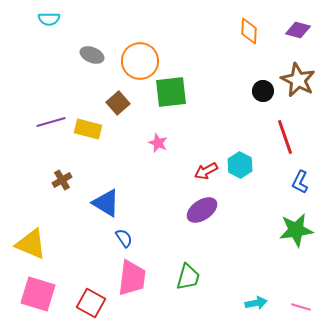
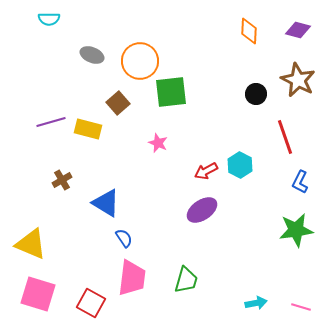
black circle: moved 7 px left, 3 px down
green trapezoid: moved 2 px left, 3 px down
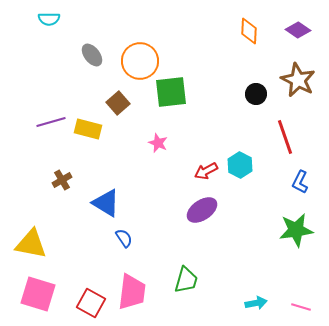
purple diamond: rotated 20 degrees clockwise
gray ellipse: rotated 30 degrees clockwise
yellow triangle: rotated 12 degrees counterclockwise
pink trapezoid: moved 14 px down
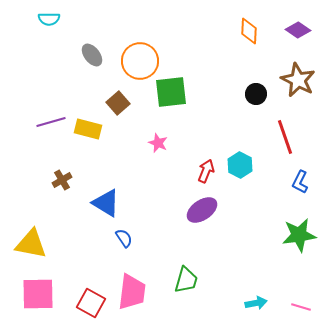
red arrow: rotated 140 degrees clockwise
green star: moved 3 px right, 5 px down
pink square: rotated 18 degrees counterclockwise
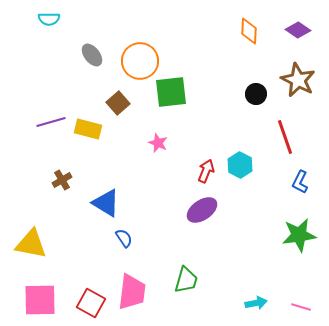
pink square: moved 2 px right, 6 px down
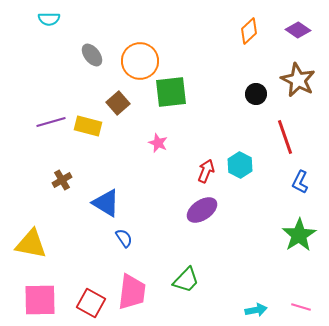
orange diamond: rotated 44 degrees clockwise
yellow rectangle: moved 3 px up
green star: rotated 24 degrees counterclockwise
green trapezoid: rotated 28 degrees clockwise
cyan arrow: moved 7 px down
